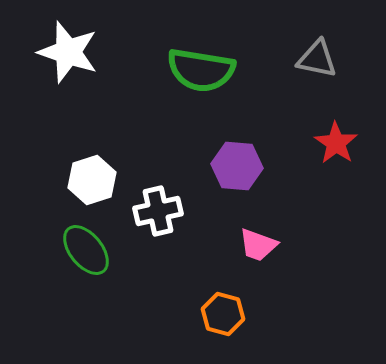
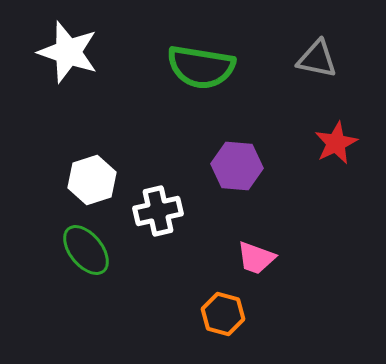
green semicircle: moved 3 px up
red star: rotated 12 degrees clockwise
pink trapezoid: moved 2 px left, 13 px down
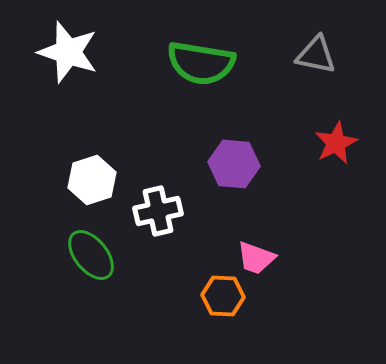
gray triangle: moved 1 px left, 4 px up
green semicircle: moved 4 px up
purple hexagon: moved 3 px left, 2 px up
green ellipse: moved 5 px right, 5 px down
orange hexagon: moved 18 px up; rotated 12 degrees counterclockwise
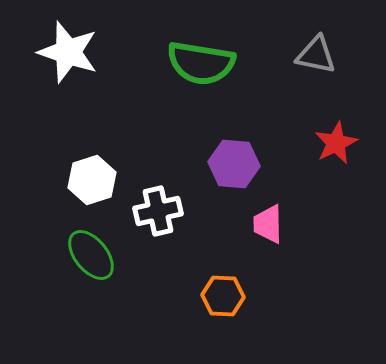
pink trapezoid: moved 12 px right, 34 px up; rotated 69 degrees clockwise
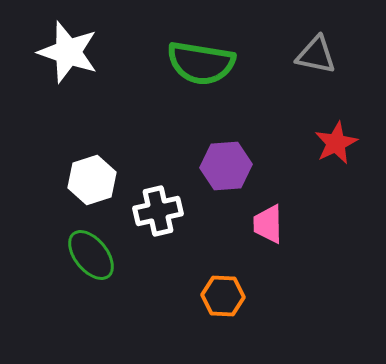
purple hexagon: moved 8 px left, 2 px down; rotated 9 degrees counterclockwise
